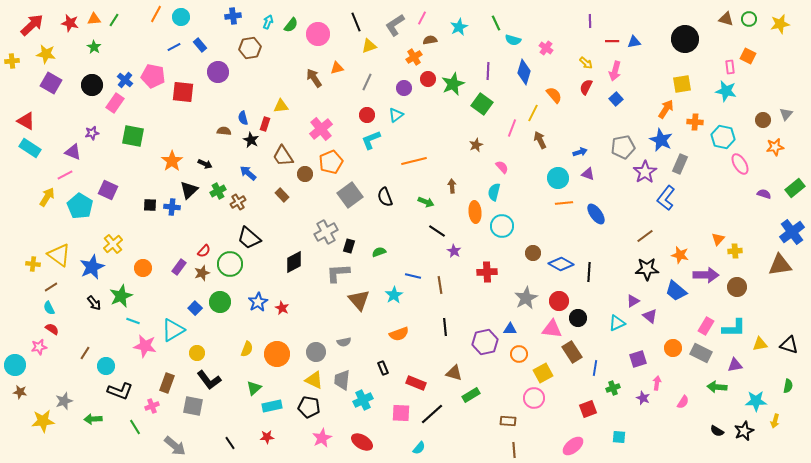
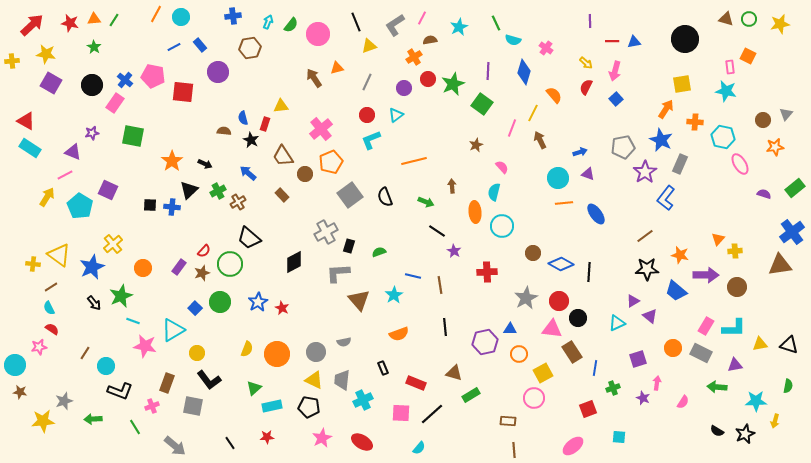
black star at (744, 431): moved 1 px right, 3 px down
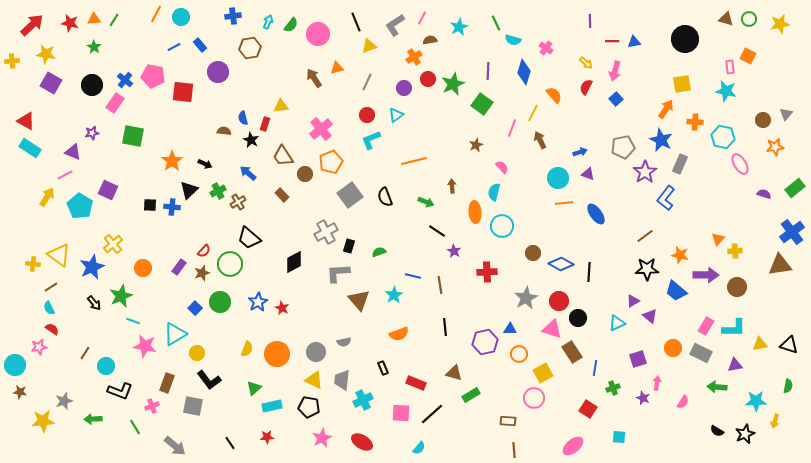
pink triangle at (552, 329): rotated 10 degrees clockwise
cyan triangle at (173, 330): moved 2 px right, 4 px down
red square at (588, 409): rotated 36 degrees counterclockwise
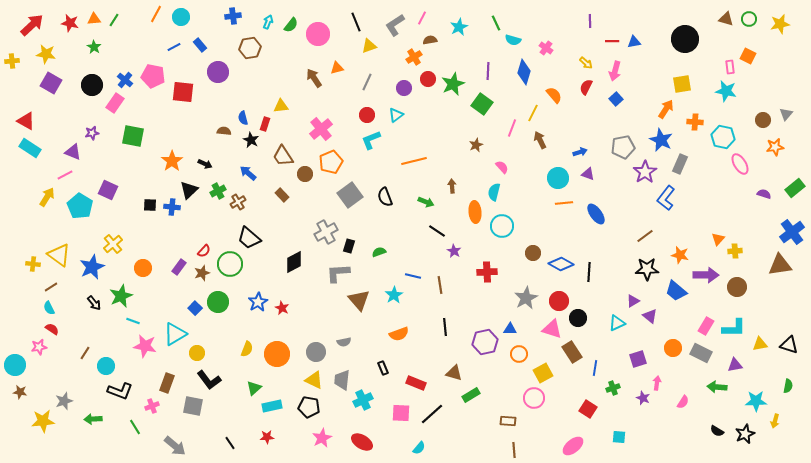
green circle at (220, 302): moved 2 px left
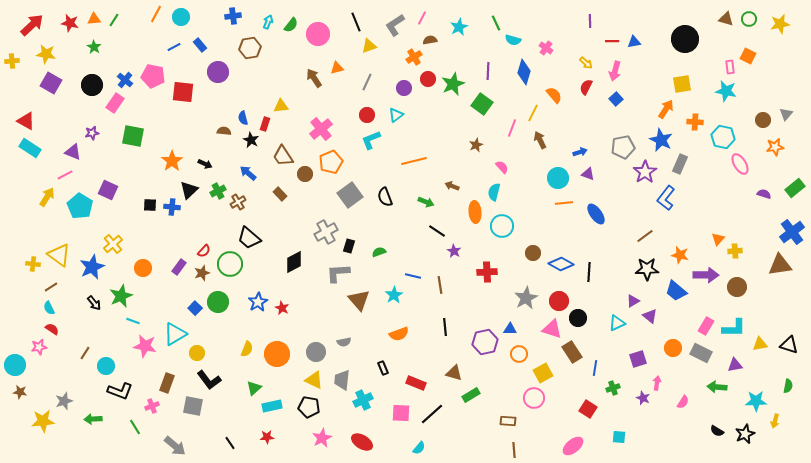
brown arrow at (452, 186): rotated 64 degrees counterclockwise
brown rectangle at (282, 195): moved 2 px left, 1 px up
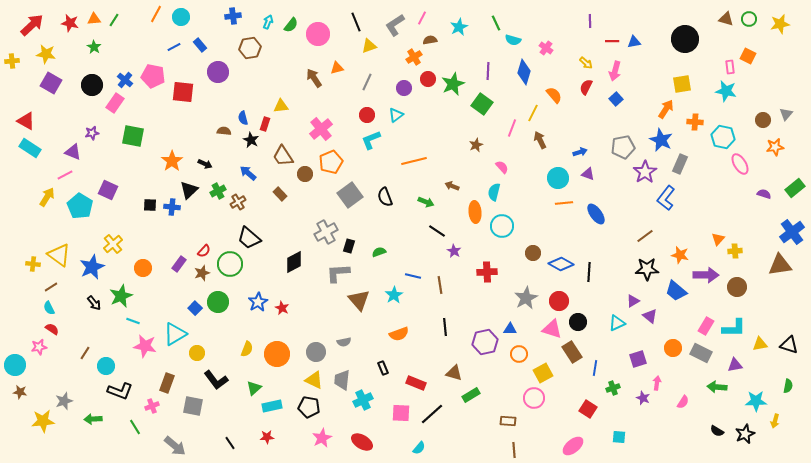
purple rectangle at (179, 267): moved 3 px up
black circle at (578, 318): moved 4 px down
black L-shape at (209, 380): moved 7 px right
